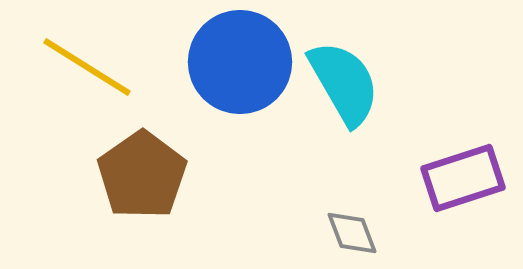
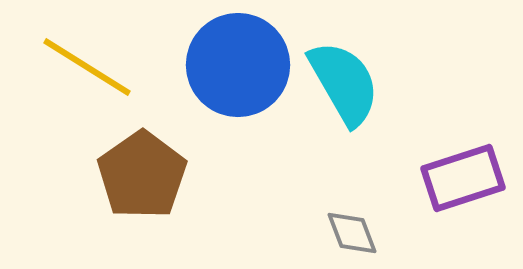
blue circle: moved 2 px left, 3 px down
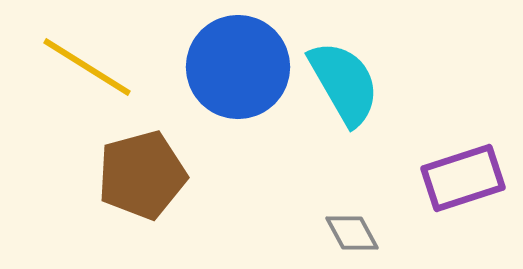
blue circle: moved 2 px down
brown pentagon: rotated 20 degrees clockwise
gray diamond: rotated 8 degrees counterclockwise
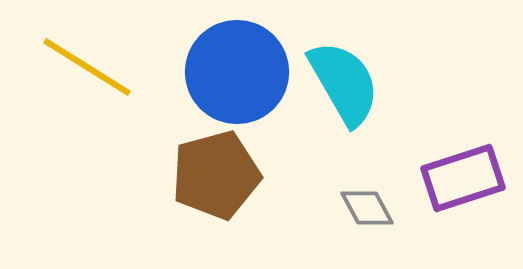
blue circle: moved 1 px left, 5 px down
brown pentagon: moved 74 px right
gray diamond: moved 15 px right, 25 px up
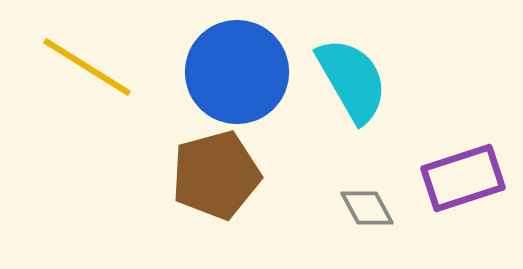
cyan semicircle: moved 8 px right, 3 px up
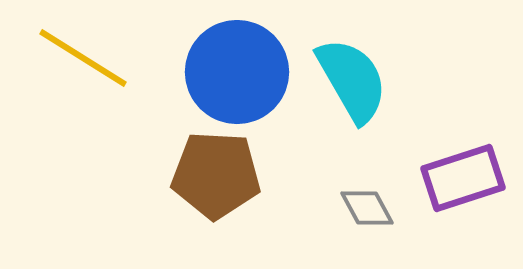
yellow line: moved 4 px left, 9 px up
brown pentagon: rotated 18 degrees clockwise
